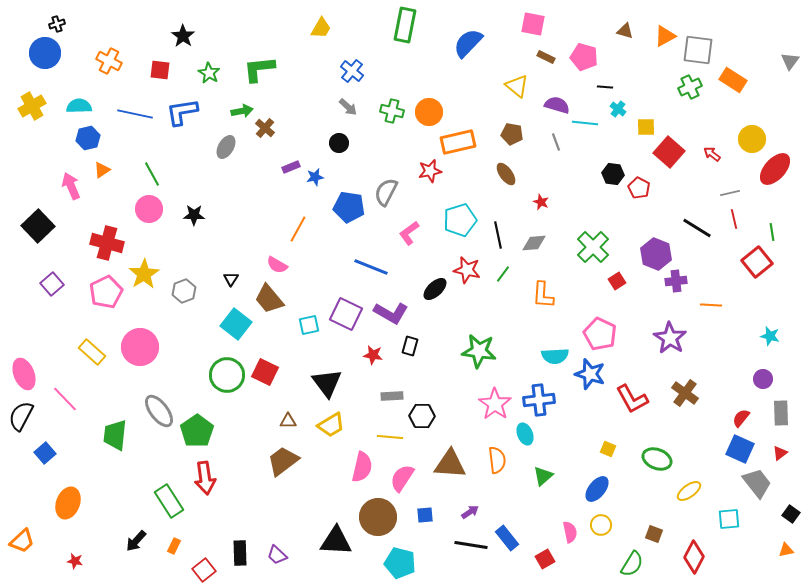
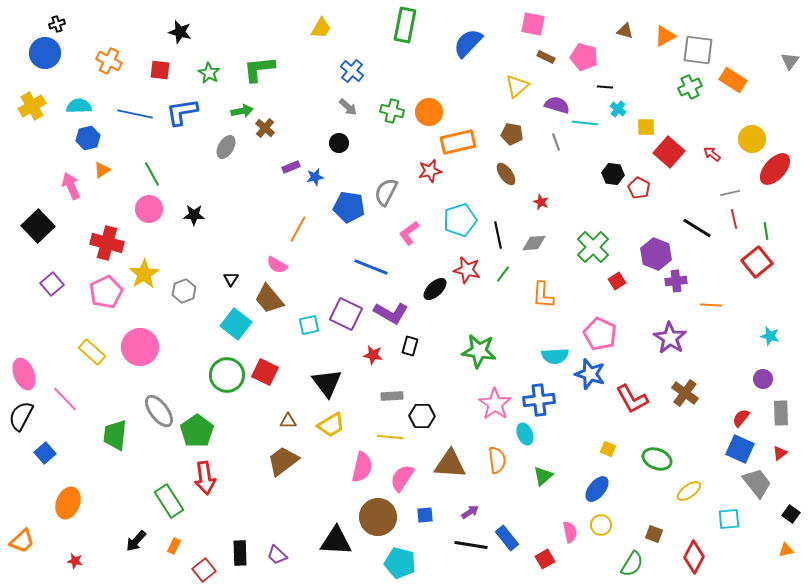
black star at (183, 36): moved 3 px left, 4 px up; rotated 20 degrees counterclockwise
yellow triangle at (517, 86): rotated 40 degrees clockwise
green line at (772, 232): moved 6 px left, 1 px up
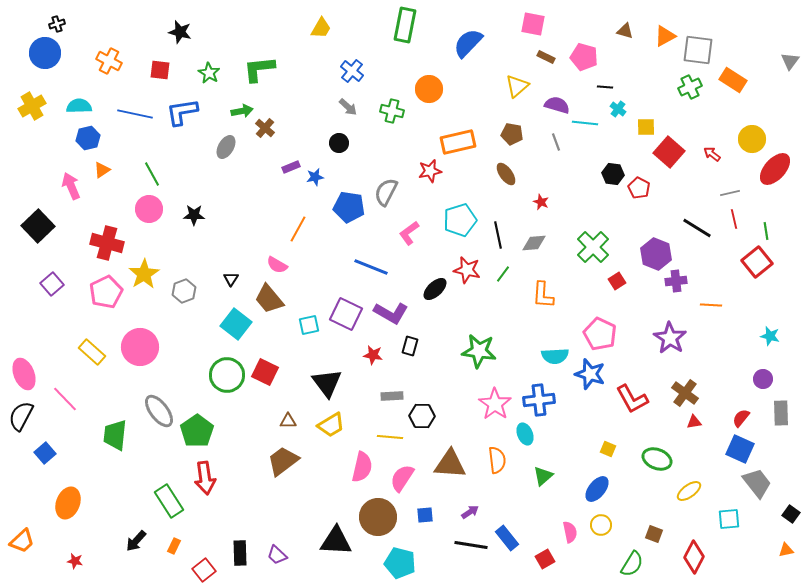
orange circle at (429, 112): moved 23 px up
red triangle at (780, 453): moved 86 px left, 31 px up; rotated 28 degrees clockwise
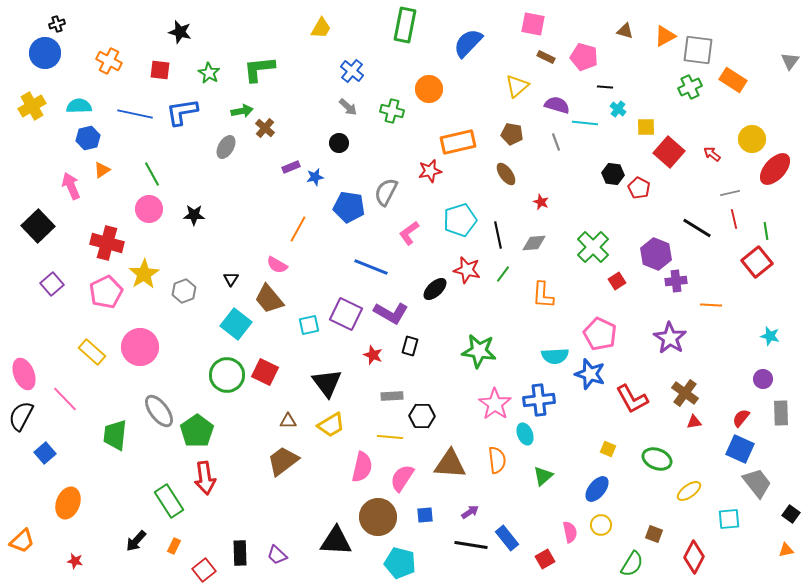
red star at (373, 355): rotated 12 degrees clockwise
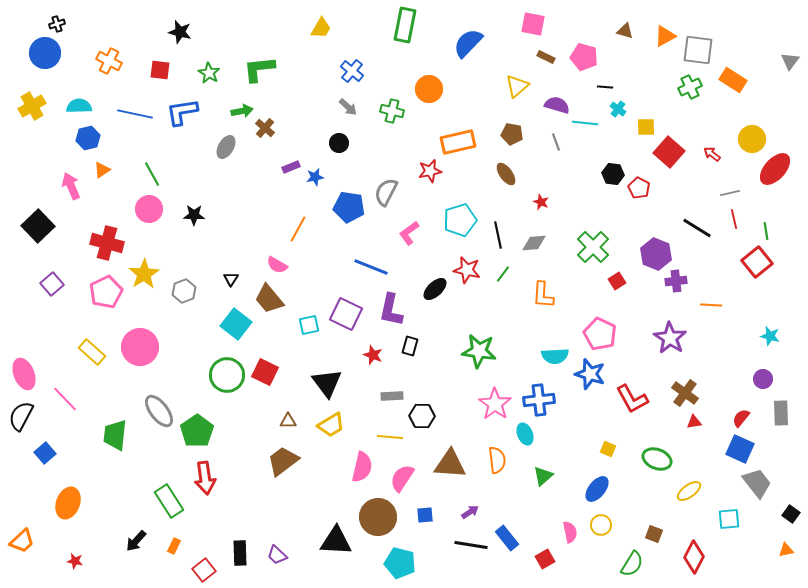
purple L-shape at (391, 313): moved 3 px up; rotated 72 degrees clockwise
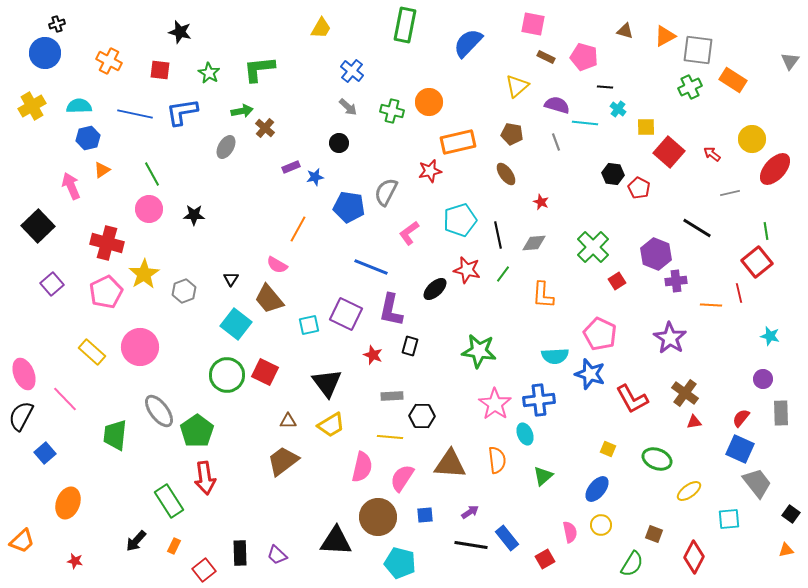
orange circle at (429, 89): moved 13 px down
red line at (734, 219): moved 5 px right, 74 px down
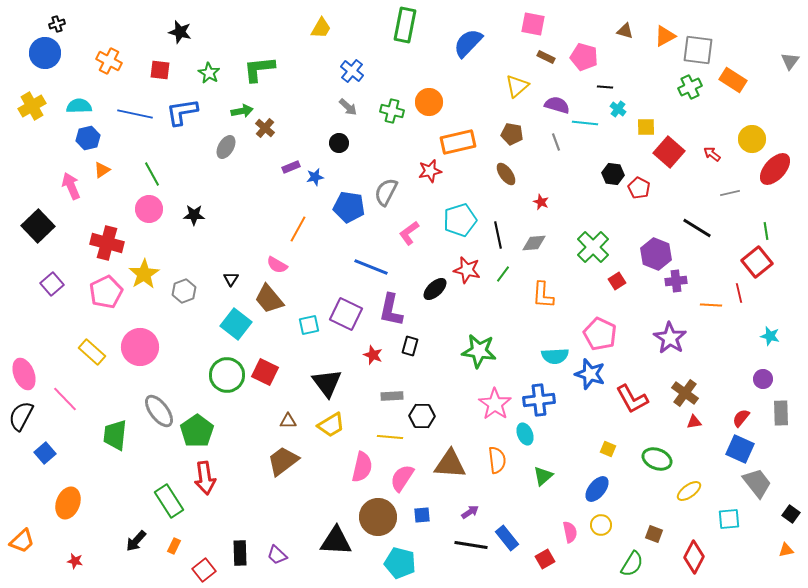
blue square at (425, 515): moved 3 px left
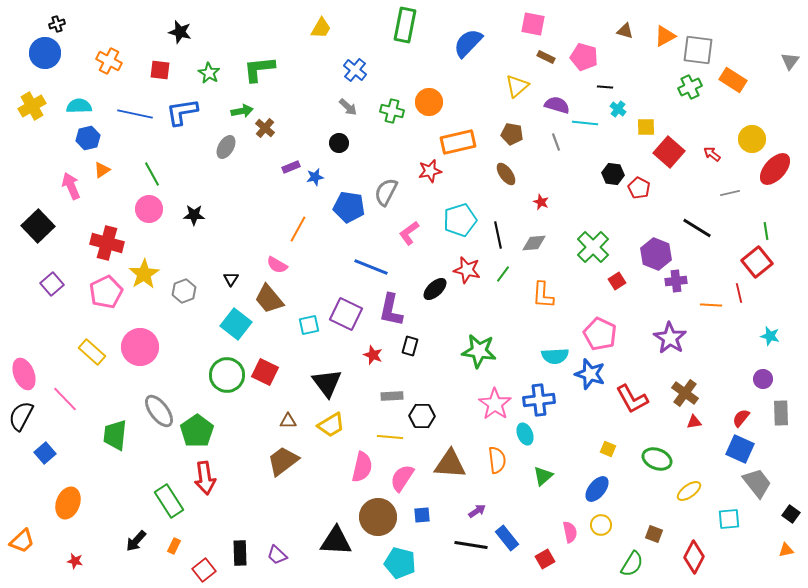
blue cross at (352, 71): moved 3 px right, 1 px up
purple arrow at (470, 512): moved 7 px right, 1 px up
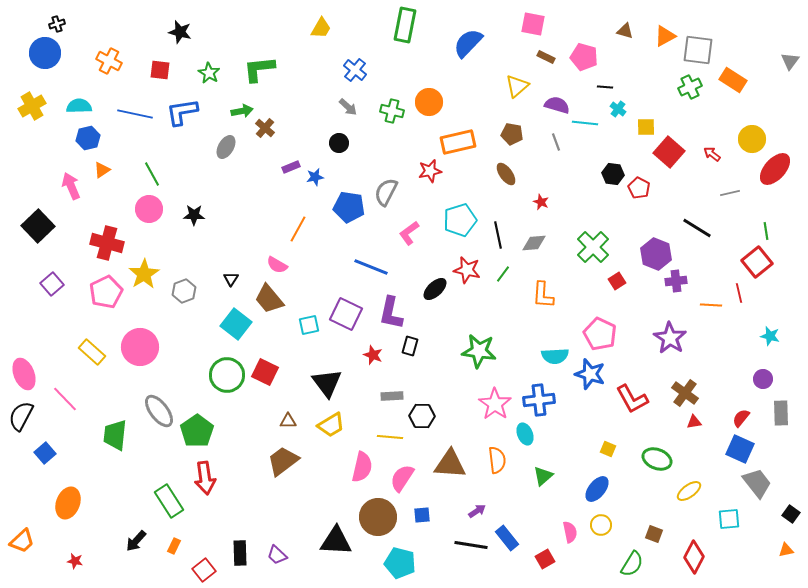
purple L-shape at (391, 310): moved 3 px down
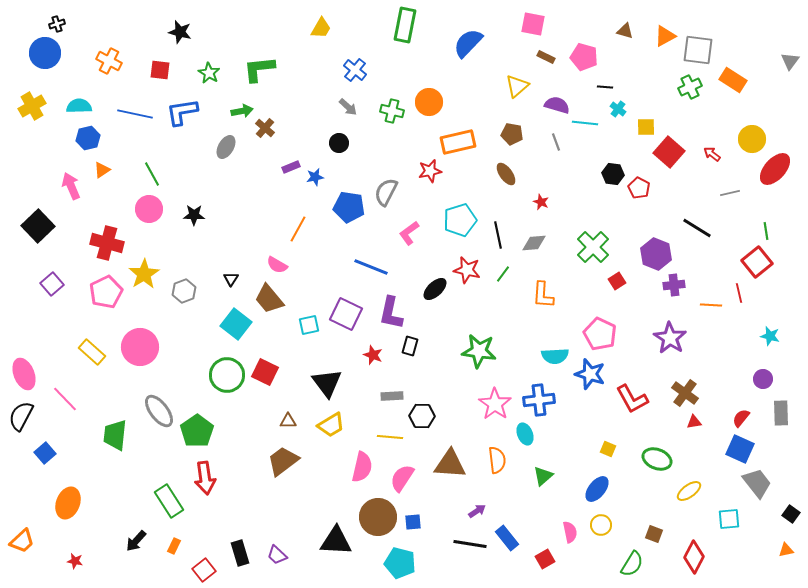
purple cross at (676, 281): moved 2 px left, 4 px down
blue square at (422, 515): moved 9 px left, 7 px down
black line at (471, 545): moved 1 px left, 1 px up
black rectangle at (240, 553): rotated 15 degrees counterclockwise
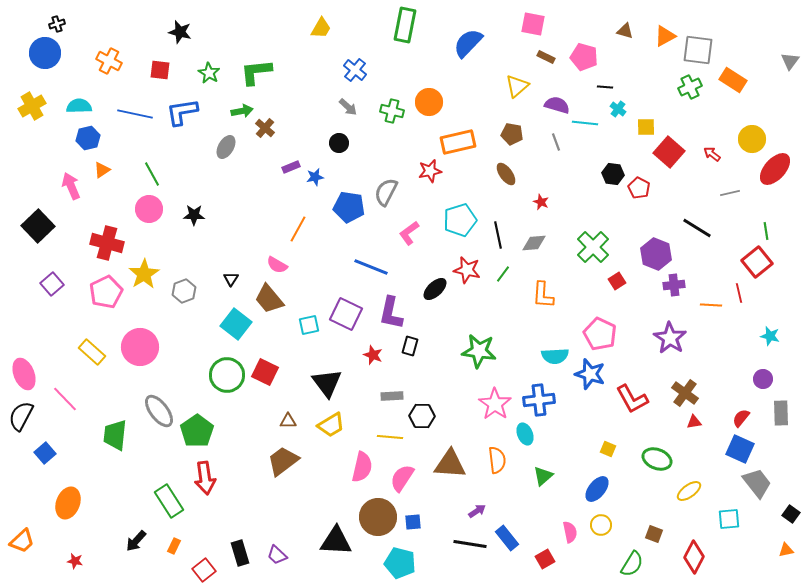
green L-shape at (259, 69): moved 3 px left, 3 px down
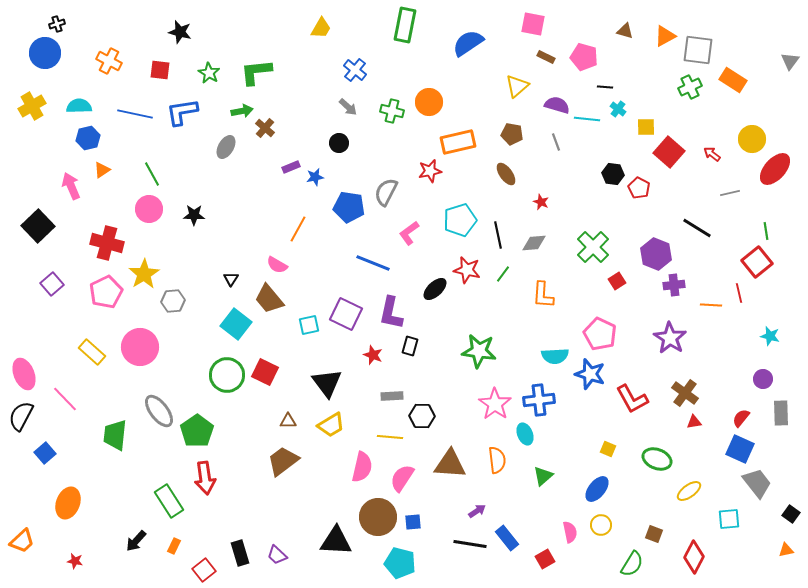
blue semicircle at (468, 43): rotated 12 degrees clockwise
cyan line at (585, 123): moved 2 px right, 4 px up
blue line at (371, 267): moved 2 px right, 4 px up
gray hexagon at (184, 291): moved 11 px left, 10 px down; rotated 15 degrees clockwise
